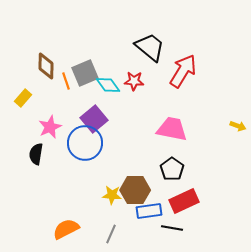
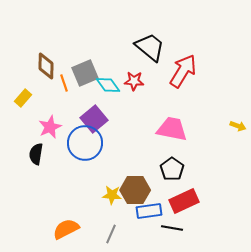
orange line: moved 2 px left, 2 px down
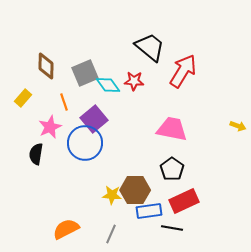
orange line: moved 19 px down
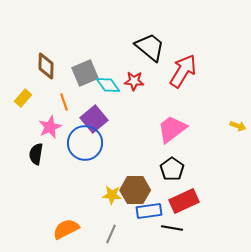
pink trapezoid: rotated 48 degrees counterclockwise
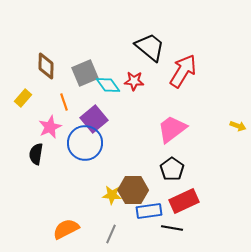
brown hexagon: moved 2 px left
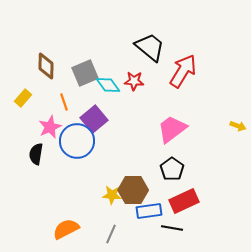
blue circle: moved 8 px left, 2 px up
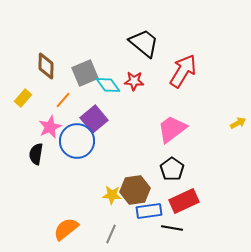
black trapezoid: moved 6 px left, 4 px up
orange line: moved 1 px left, 2 px up; rotated 60 degrees clockwise
yellow arrow: moved 3 px up; rotated 49 degrees counterclockwise
brown hexagon: moved 2 px right; rotated 8 degrees counterclockwise
orange semicircle: rotated 12 degrees counterclockwise
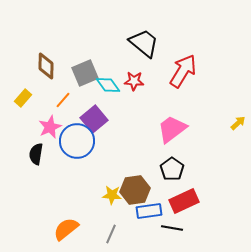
yellow arrow: rotated 14 degrees counterclockwise
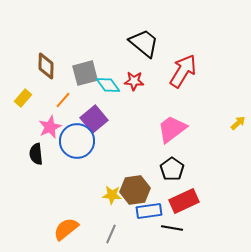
gray square: rotated 8 degrees clockwise
black semicircle: rotated 15 degrees counterclockwise
